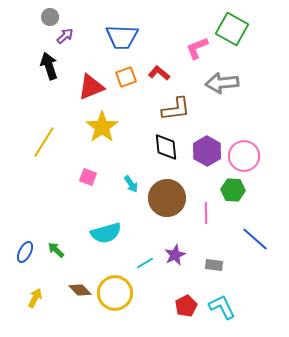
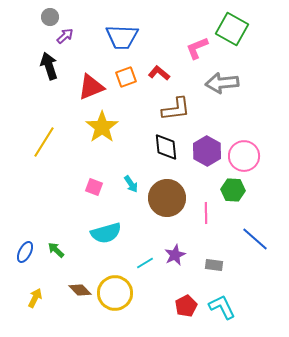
pink square: moved 6 px right, 10 px down
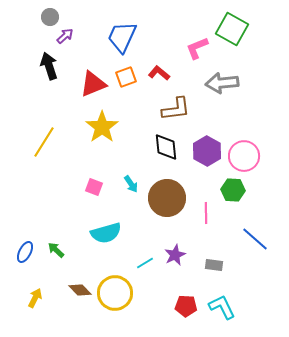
blue trapezoid: rotated 112 degrees clockwise
red triangle: moved 2 px right, 3 px up
red pentagon: rotated 30 degrees clockwise
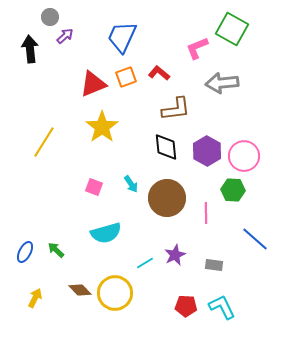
black arrow: moved 19 px left, 17 px up; rotated 12 degrees clockwise
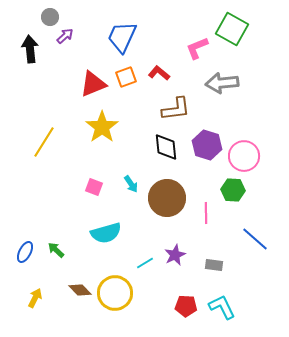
purple hexagon: moved 6 px up; rotated 12 degrees counterclockwise
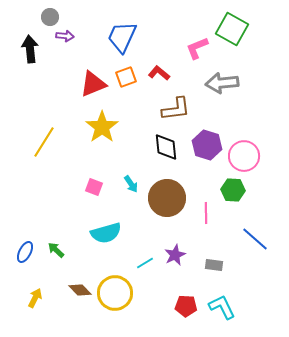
purple arrow: rotated 48 degrees clockwise
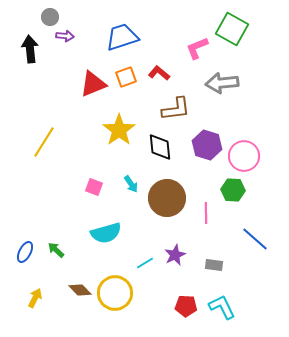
blue trapezoid: rotated 48 degrees clockwise
yellow star: moved 17 px right, 3 px down
black diamond: moved 6 px left
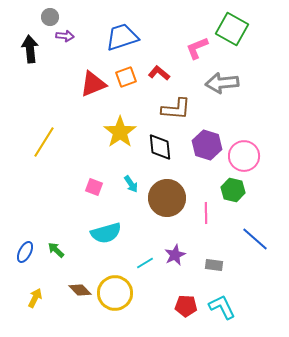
brown L-shape: rotated 12 degrees clockwise
yellow star: moved 1 px right, 2 px down
green hexagon: rotated 10 degrees clockwise
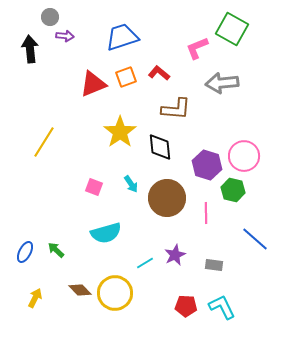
purple hexagon: moved 20 px down
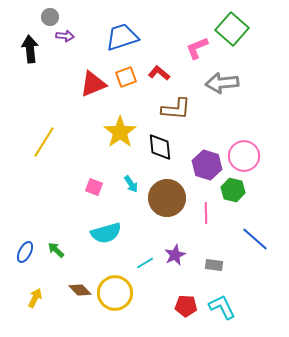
green square: rotated 12 degrees clockwise
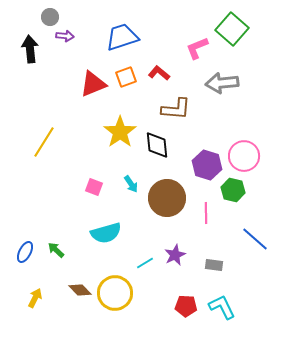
black diamond: moved 3 px left, 2 px up
